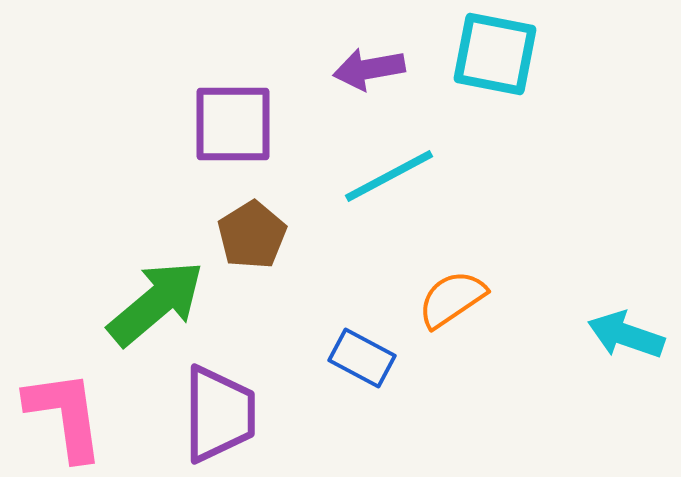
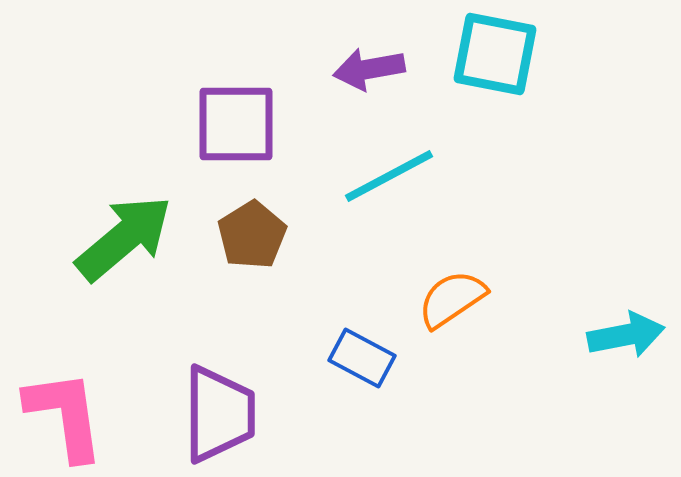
purple square: moved 3 px right
green arrow: moved 32 px left, 65 px up
cyan arrow: rotated 150 degrees clockwise
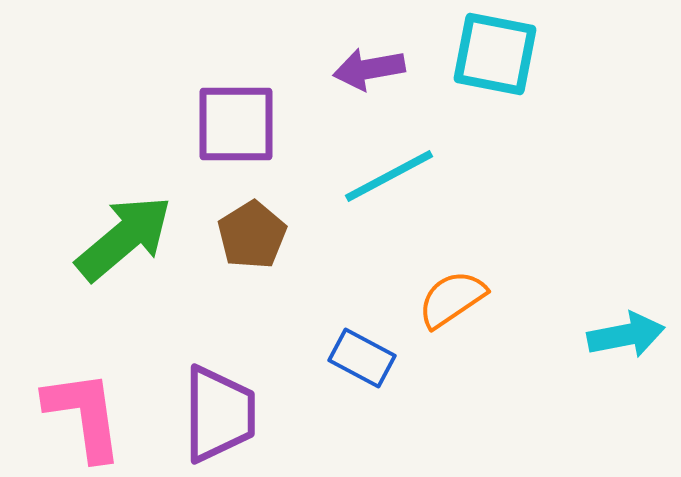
pink L-shape: moved 19 px right
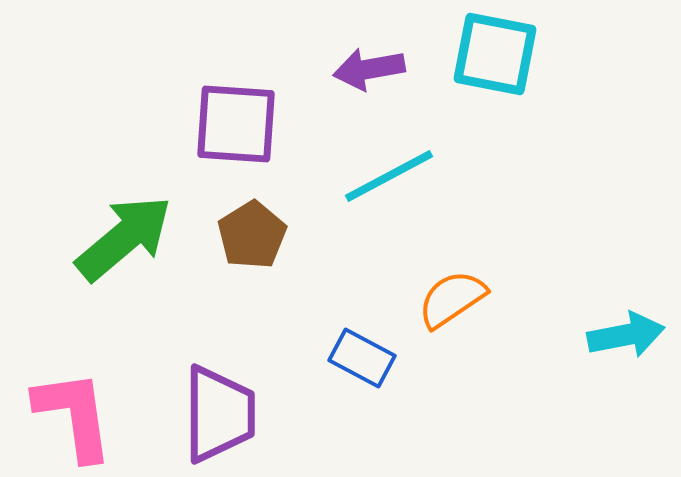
purple square: rotated 4 degrees clockwise
pink L-shape: moved 10 px left
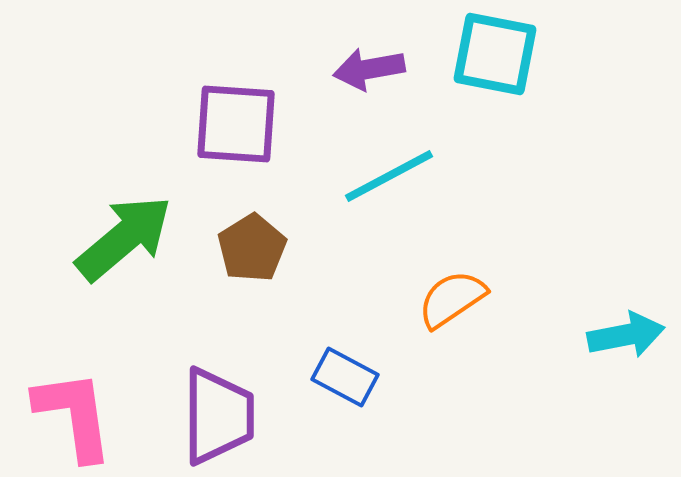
brown pentagon: moved 13 px down
blue rectangle: moved 17 px left, 19 px down
purple trapezoid: moved 1 px left, 2 px down
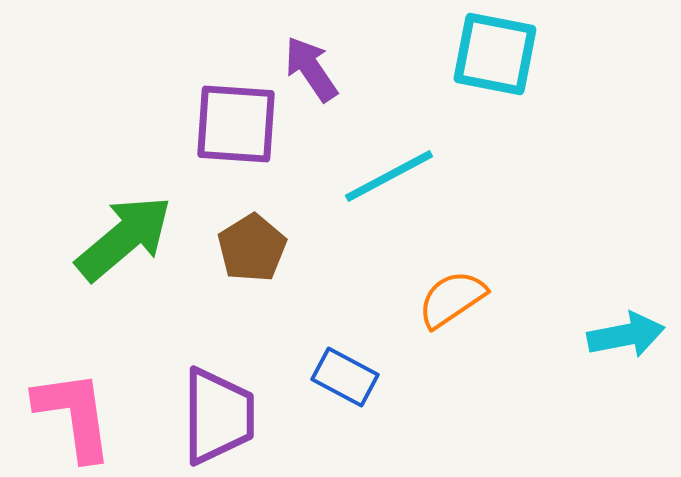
purple arrow: moved 58 px left; rotated 66 degrees clockwise
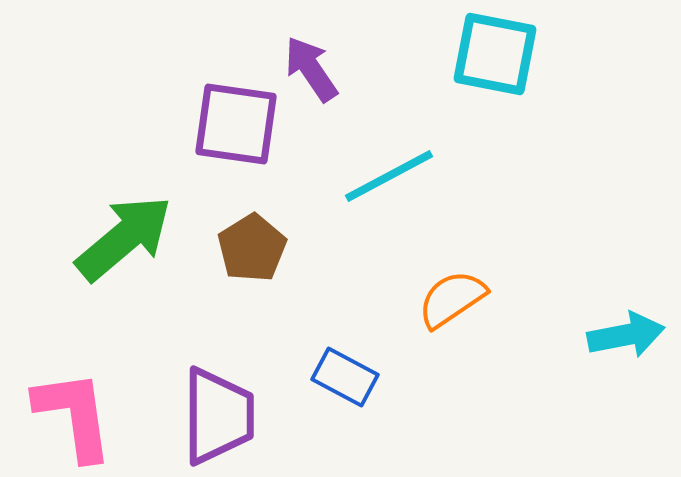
purple square: rotated 4 degrees clockwise
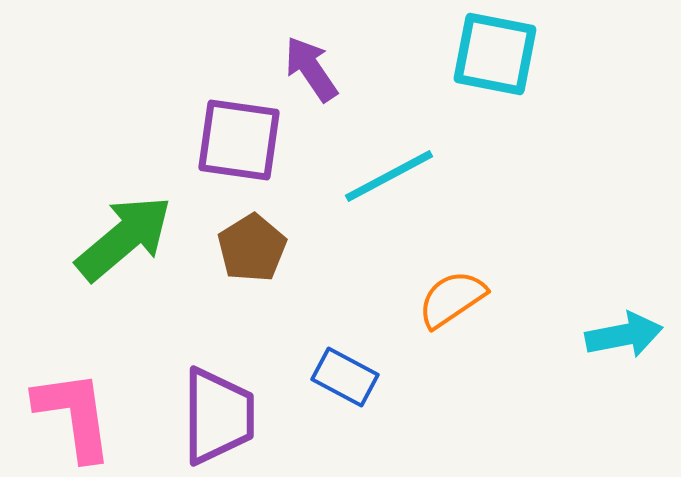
purple square: moved 3 px right, 16 px down
cyan arrow: moved 2 px left
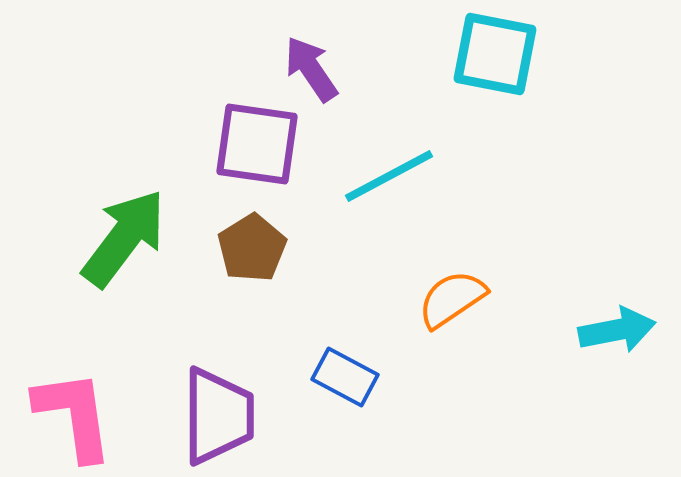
purple square: moved 18 px right, 4 px down
green arrow: rotated 13 degrees counterclockwise
cyan arrow: moved 7 px left, 5 px up
